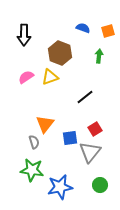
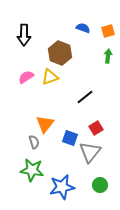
green arrow: moved 9 px right
red square: moved 1 px right, 1 px up
blue square: rotated 28 degrees clockwise
blue star: moved 2 px right
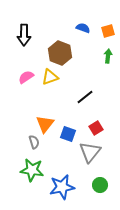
blue square: moved 2 px left, 4 px up
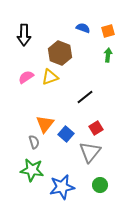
green arrow: moved 1 px up
blue square: moved 2 px left; rotated 21 degrees clockwise
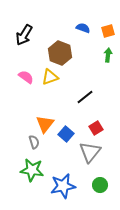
black arrow: rotated 30 degrees clockwise
pink semicircle: rotated 70 degrees clockwise
blue star: moved 1 px right, 1 px up
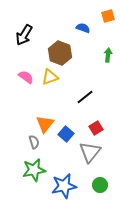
orange square: moved 15 px up
green star: moved 2 px right; rotated 20 degrees counterclockwise
blue star: moved 1 px right
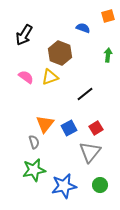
black line: moved 3 px up
blue square: moved 3 px right, 6 px up; rotated 21 degrees clockwise
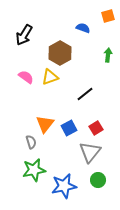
brown hexagon: rotated 10 degrees clockwise
gray semicircle: moved 3 px left
green circle: moved 2 px left, 5 px up
